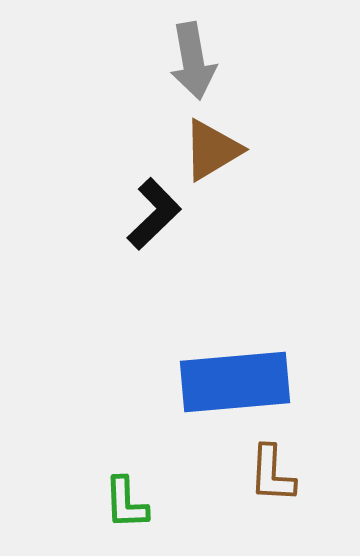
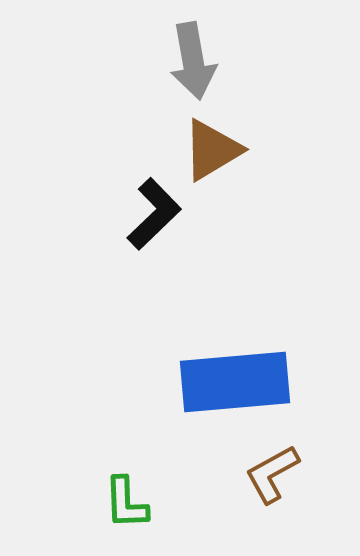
brown L-shape: rotated 58 degrees clockwise
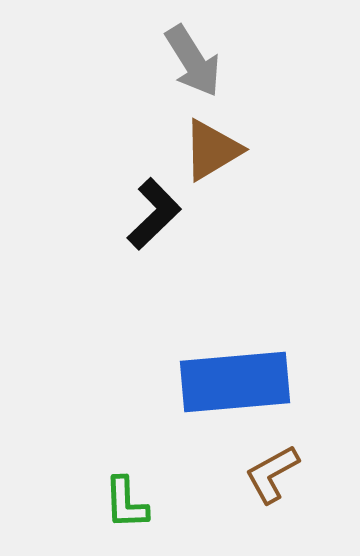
gray arrow: rotated 22 degrees counterclockwise
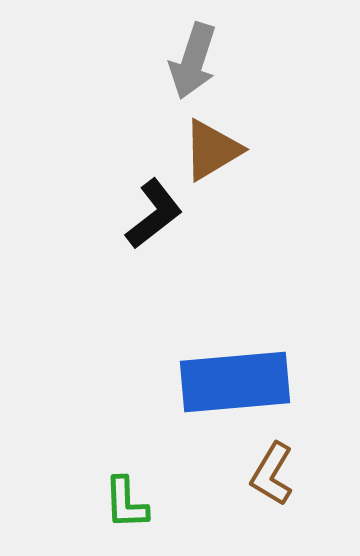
gray arrow: rotated 50 degrees clockwise
black L-shape: rotated 6 degrees clockwise
brown L-shape: rotated 30 degrees counterclockwise
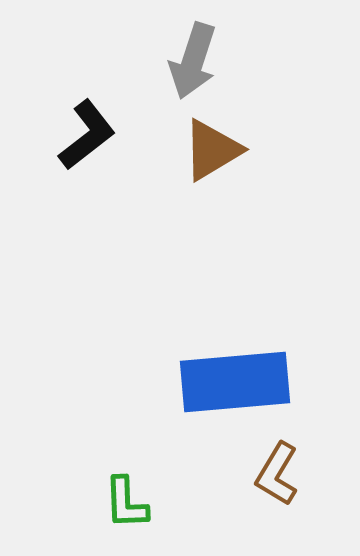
black L-shape: moved 67 px left, 79 px up
brown L-shape: moved 5 px right
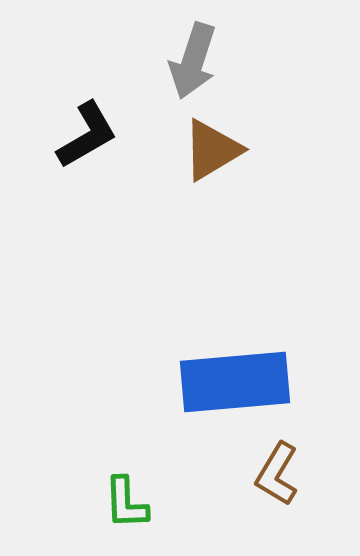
black L-shape: rotated 8 degrees clockwise
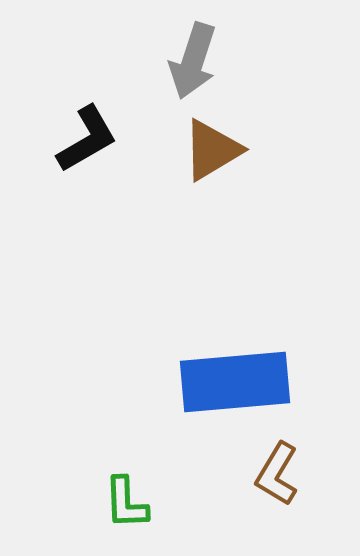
black L-shape: moved 4 px down
